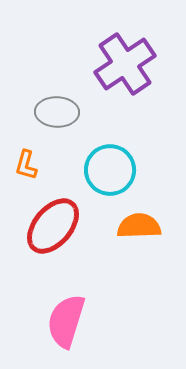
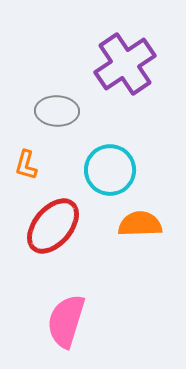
gray ellipse: moved 1 px up
orange semicircle: moved 1 px right, 2 px up
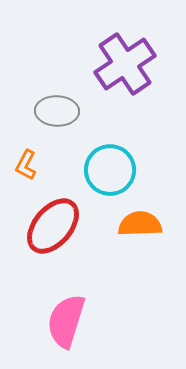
orange L-shape: rotated 12 degrees clockwise
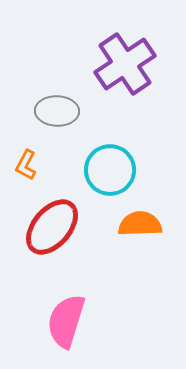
red ellipse: moved 1 px left, 1 px down
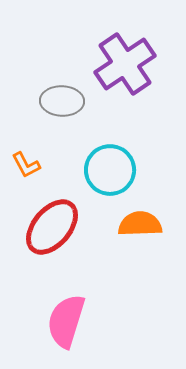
gray ellipse: moved 5 px right, 10 px up
orange L-shape: rotated 56 degrees counterclockwise
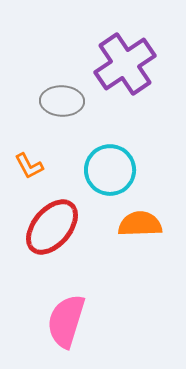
orange L-shape: moved 3 px right, 1 px down
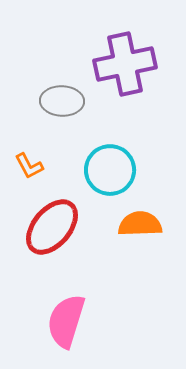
purple cross: rotated 22 degrees clockwise
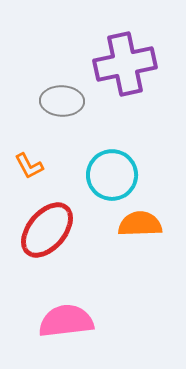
cyan circle: moved 2 px right, 5 px down
red ellipse: moved 5 px left, 3 px down
pink semicircle: rotated 66 degrees clockwise
